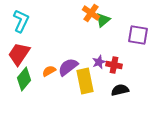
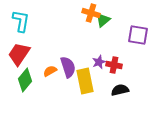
orange cross: rotated 18 degrees counterclockwise
cyan L-shape: rotated 15 degrees counterclockwise
purple semicircle: rotated 110 degrees clockwise
orange semicircle: moved 1 px right
green diamond: moved 1 px right, 1 px down
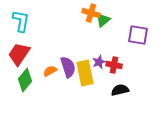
yellow rectangle: moved 8 px up
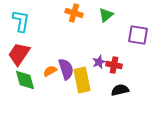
orange cross: moved 17 px left
green triangle: moved 3 px right, 5 px up
purple semicircle: moved 2 px left, 2 px down
yellow rectangle: moved 3 px left, 7 px down
green diamond: rotated 55 degrees counterclockwise
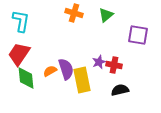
green diamond: moved 1 px right, 2 px up; rotated 10 degrees clockwise
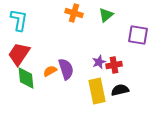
cyan L-shape: moved 2 px left, 1 px up
red cross: rotated 21 degrees counterclockwise
yellow rectangle: moved 15 px right, 11 px down
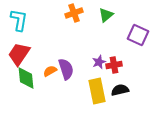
orange cross: rotated 36 degrees counterclockwise
purple square: rotated 15 degrees clockwise
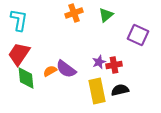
purple semicircle: rotated 145 degrees clockwise
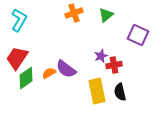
cyan L-shape: rotated 20 degrees clockwise
red trapezoid: moved 2 px left, 4 px down
purple star: moved 2 px right, 6 px up
orange semicircle: moved 1 px left, 2 px down
green diamond: rotated 60 degrees clockwise
black semicircle: moved 2 px down; rotated 90 degrees counterclockwise
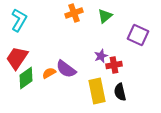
green triangle: moved 1 px left, 1 px down
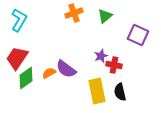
red cross: rotated 21 degrees clockwise
